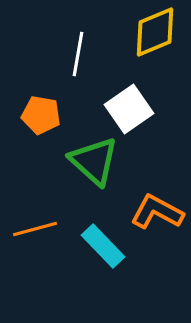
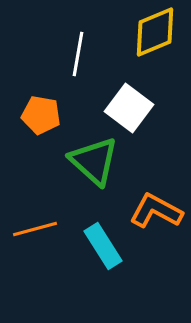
white square: moved 1 px up; rotated 18 degrees counterclockwise
orange L-shape: moved 1 px left, 1 px up
cyan rectangle: rotated 12 degrees clockwise
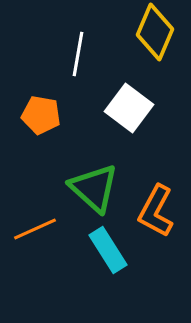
yellow diamond: rotated 44 degrees counterclockwise
green triangle: moved 27 px down
orange L-shape: rotated 90 degrees counterclockwise
orange line: rotated 9 degrees counterclockwise
cyan rectangle: moved 5 px right, 4 px down
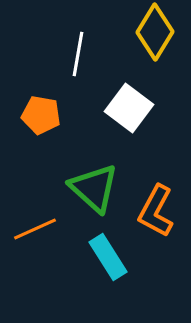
yellow diamond: rotated 8 degrees clockwise
cyan rectangle: moved 7 px down
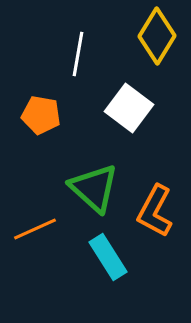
yellow diamond: moved 2 px right, 4 px down
orange L-shape: moved 1 px left
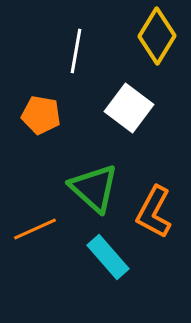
white line: moved 2 px left, 3 px up
orange L-shape: moved 1 px left, 1 px down
cyan rectangle: rotated 9 degrees counterclockwise
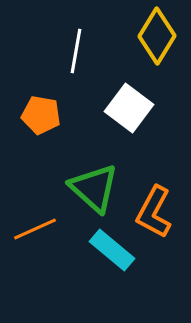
cyan rectangle: moved 4 px right, 7 px up; rotated 9 degrees counterclockwise
